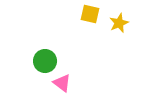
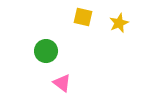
yellow square: moved 7 px left, 3 px down
green circle: moved 1 px right, 10 px up
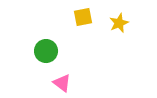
yellow square: rotated 24 degrees counterclockwise
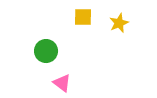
yellow square: rotated 12 degrees clockwise
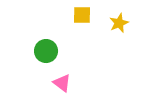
yellow square: moved 1 px left, 2 px up
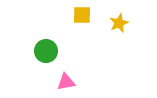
pink triangle: moved 4 px right, 1 px up; rotated 48 degrees counterclockwise
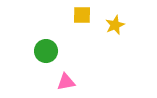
yellow star: moved 4 px left, 2 px down
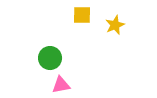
green circle: moved 4 px right, 7 px down
pink triangle: moved 5 px left, 3 px down
